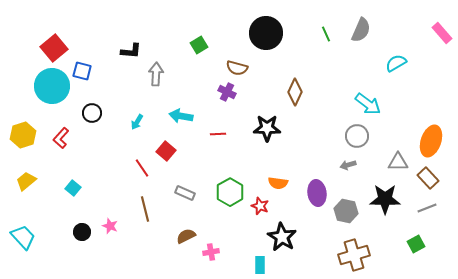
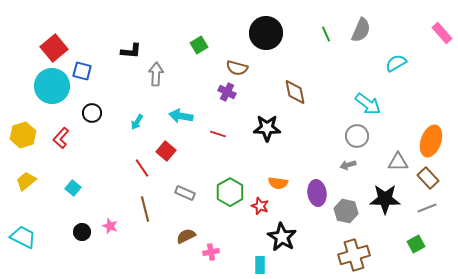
brown diamond at (295, 92): rotated 36 degrees counterclockwise
red line at (218, 134): rotated 21 degrees clockwise
cyan trapezoid at (23, 237): rotated 20 degrees counterclockwise
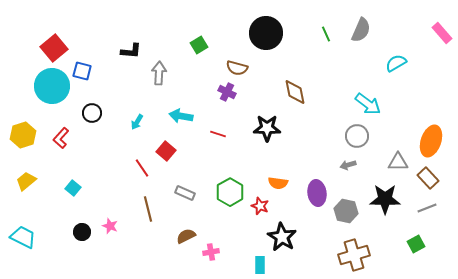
gray arrow at (156, 74): moved 3 px right, 1 px up
brown line at (145, 209): moved 3 px right
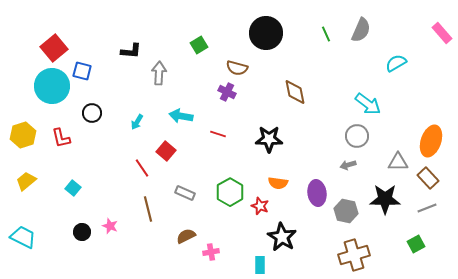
black star at (267, 128): moved 2 px right, 11 px down
red L-shape at (61, 138): rotated 55 degrees counterclockwise
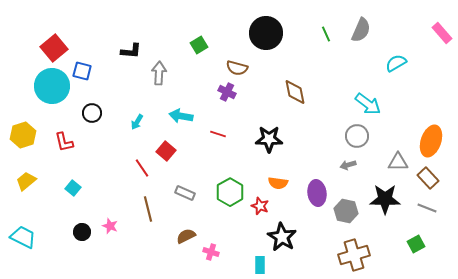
red L-shape at (61, 138): moved 3 px right, 4 px down
gray line at (427, 208): rotated 42 degrees clockwise
pink cross at (211, 252): rotated 28 degrees clockwise
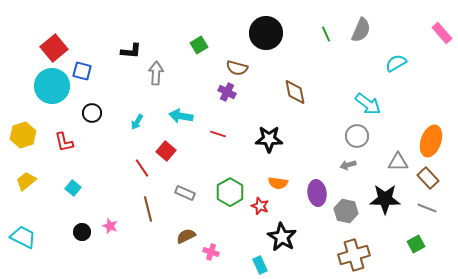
gray arrow at (159, 73): moved 3 px left
cyan rectangle at (260, 265): rotated 24 degrees counterclockwise
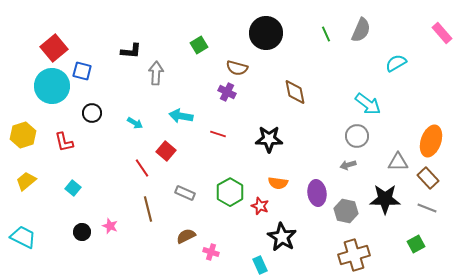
cyan arrow at (137, 122): moved 2 px left, 1 px down; rotated 91 degrees counterclockwise
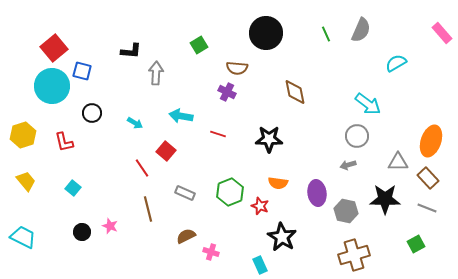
brown semicircle at (237, 68): rotated 10 degrees counterclockwise
yellow trapezoid at (26, 181): rotated 90 degrees clockwise
green hexagon at (230, 192): rotated 8 degrees clockwise
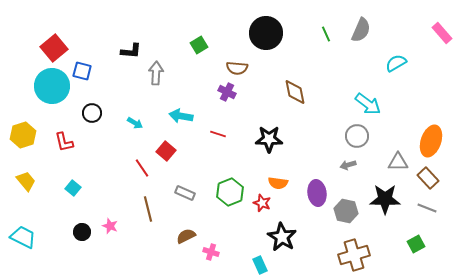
red star at (260, 206): moved 2 px right, 3 px up
